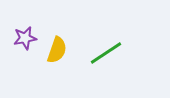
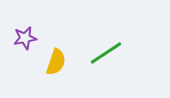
yellow semicircle: moved 1 px left, 12 px down
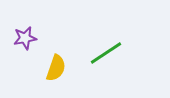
yellow semicircle: moved 6 px down
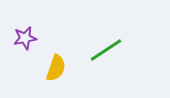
green line: moved 3 px up
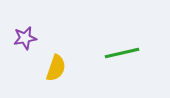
green line: moved 16 px right, 3 px down; rotated 20 degrees clockwise
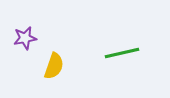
yellow semicircle: moved 2 px left, 2 px up
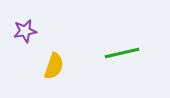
purple star: moved 7 px up
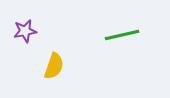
green line: moved 18 px up
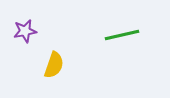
yellow semicircle: moved 1 px up
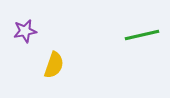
green line: moved 20 px right
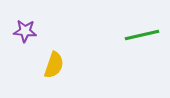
purple star: rotated 15 degrees clockwise
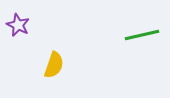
purple star: moved 7 px left, 6 px up; rotated 20 degrees clockwise
